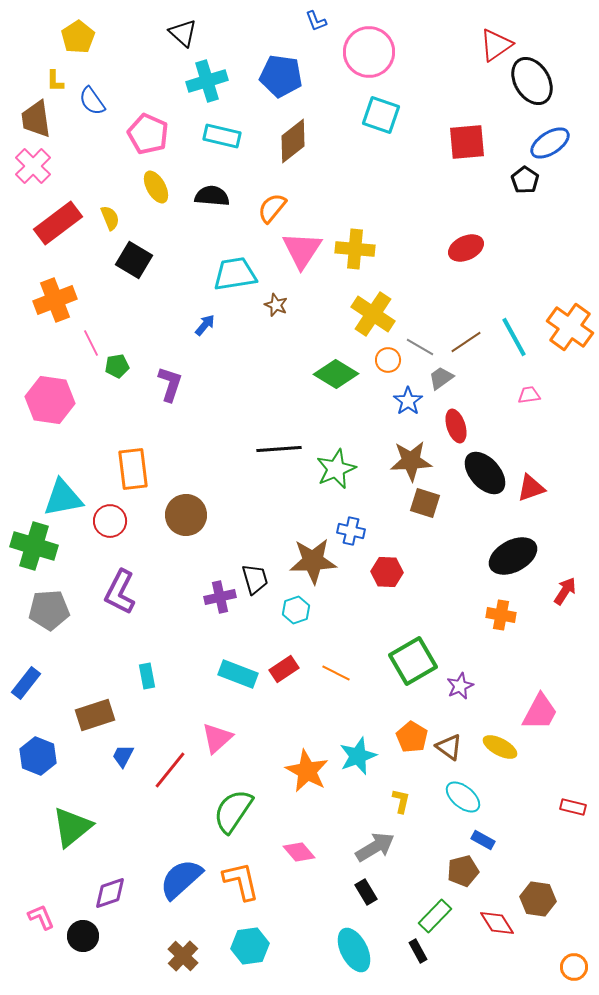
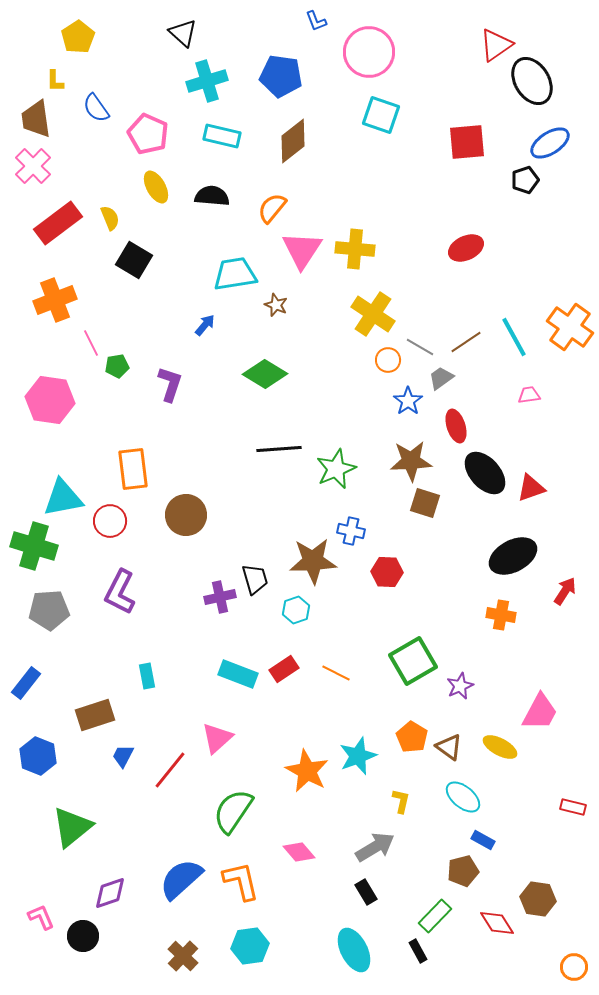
blue semicircle at (92, 101): moved 4 px right, 7 px down
black pentagon at (525, 180): rotated 20 degrees clockwise
green diamond at (336, 374): moved 71 px left
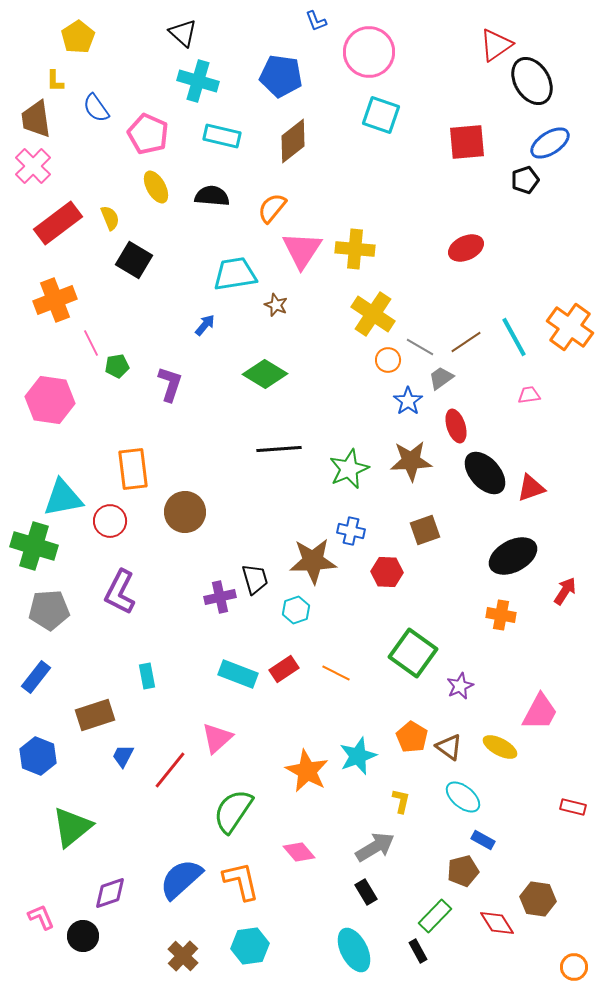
cyan cross at (207, 81): moved 9 px left; rotated 33 degrees clockwise
green star at (336, 469): moved 13 px right
brown square at (425, 503): moved 27 px down; rotated 36 degrees counterclockwise
brown circle at (186, 515): moved 1 px left, 3 px up
green square at (413, 661): moved 8 px up; rotated 24 degrees counterclockwise
blue rectangle at (26, 683): moved 10 px right, 6 px up
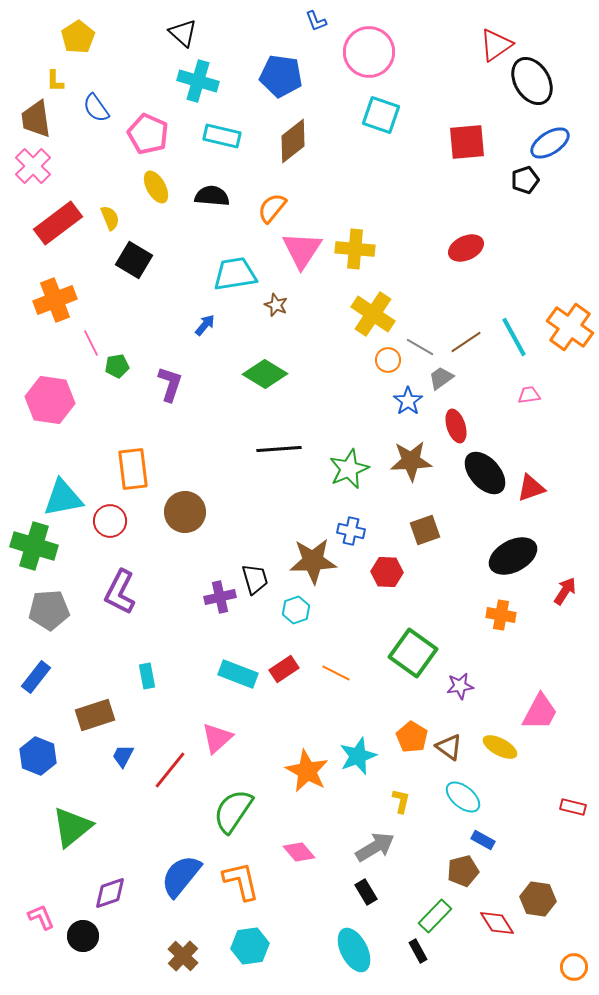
purple star at (460, 686): rotated 16 degrees clockwise
blue semicircle at (181, 879): moved 3 px up; rotated 9 degrees counterclockwise
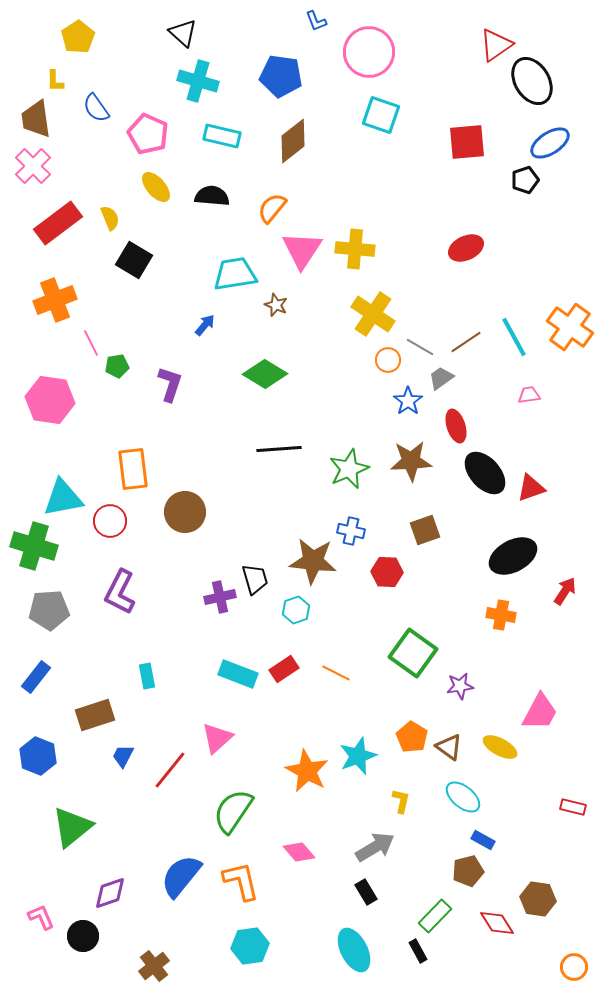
yellow ellipse at (156, 187): rotated 12 degrees counterclockwise
brown star at (313, 561): rotated 9 degrees clockwise
brown pentagon at (463, 871): moved 5 px right
brown cross at (183, 956): moved 29 px left, 10 px down; rotated 8 degrees clockwise
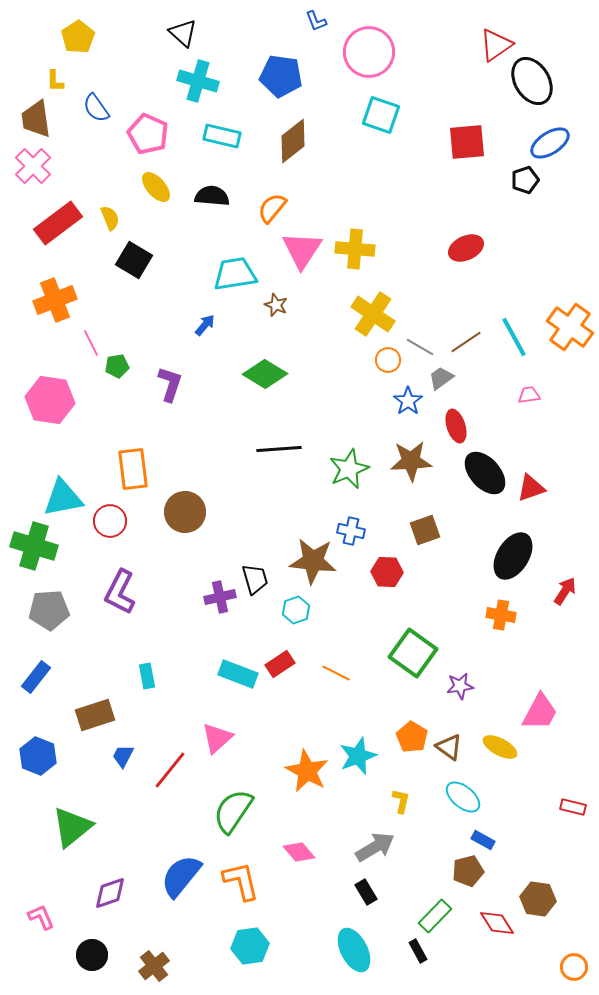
black ellipse at (513, 556): rotated 30 degrees counterclockwise
red rectangle at (284, 669): moved 4 px left, 5 px up
black circle at (83, 936): moved 9 px right, 19 px down
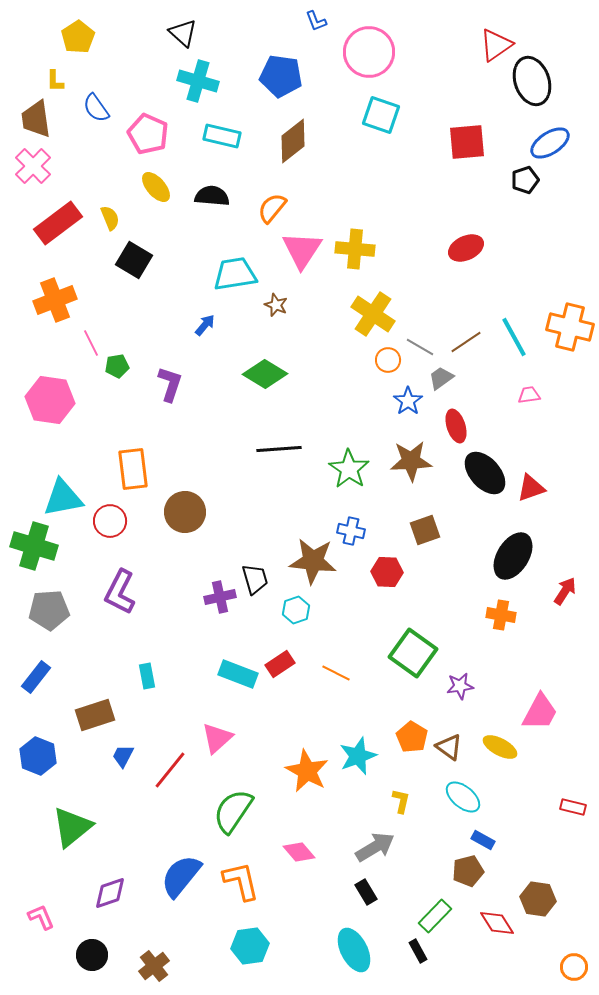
black ellipse at (532, 81): rotated 12 degrees clockwise
orange cross at (570, 327): rotated 21 degrees counterclockwise
green star at (349, 469): rotated 15 degrees counterclockwise
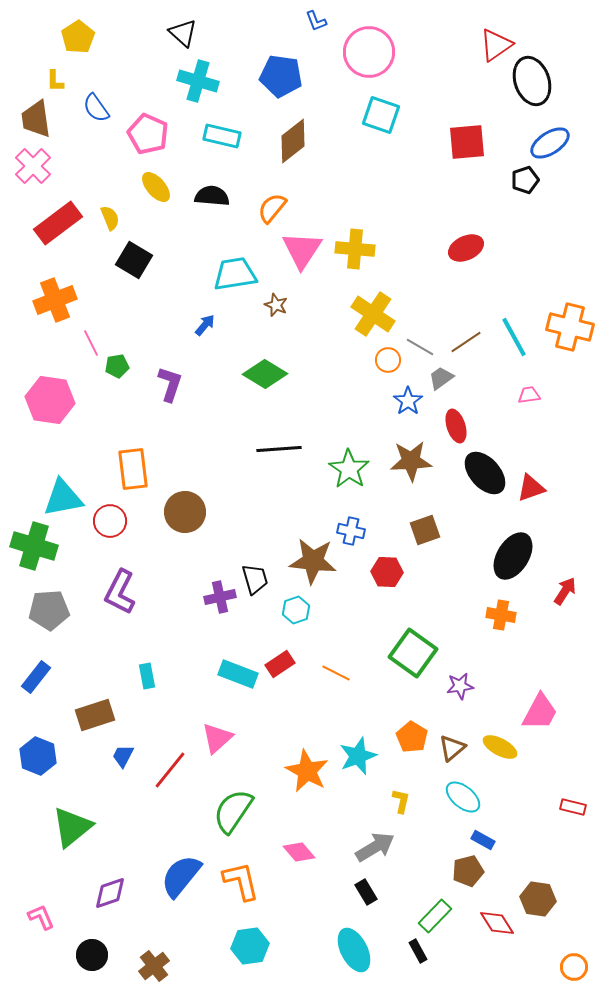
brown triangle at (449, 747): moved 3 px right, 1 px down; rotated 44 degrees clockwise
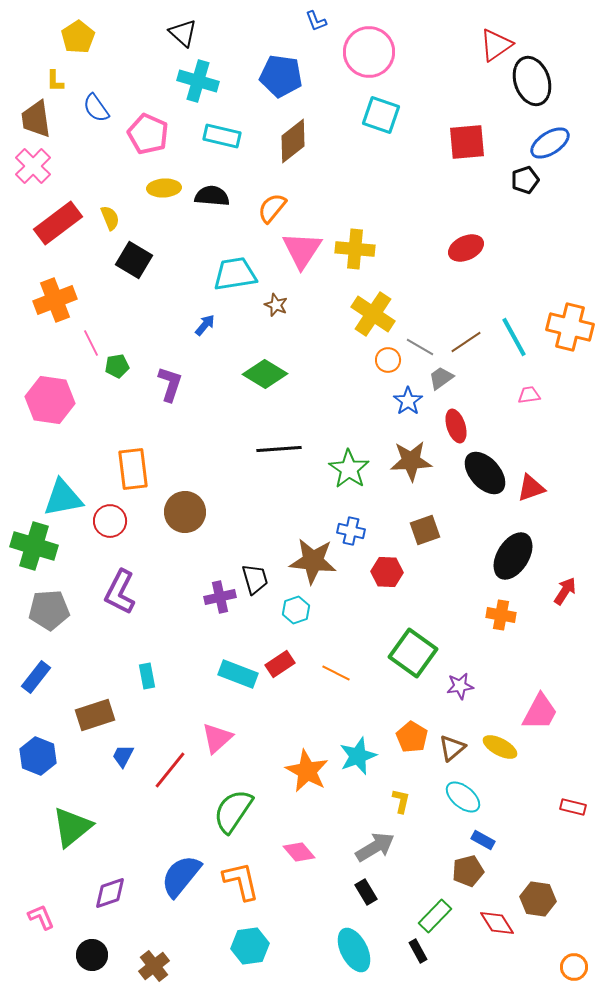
yellow ellipse at (156, 187): moved 8 px right, 1 px down; rotated 52 degrees counterclockwise
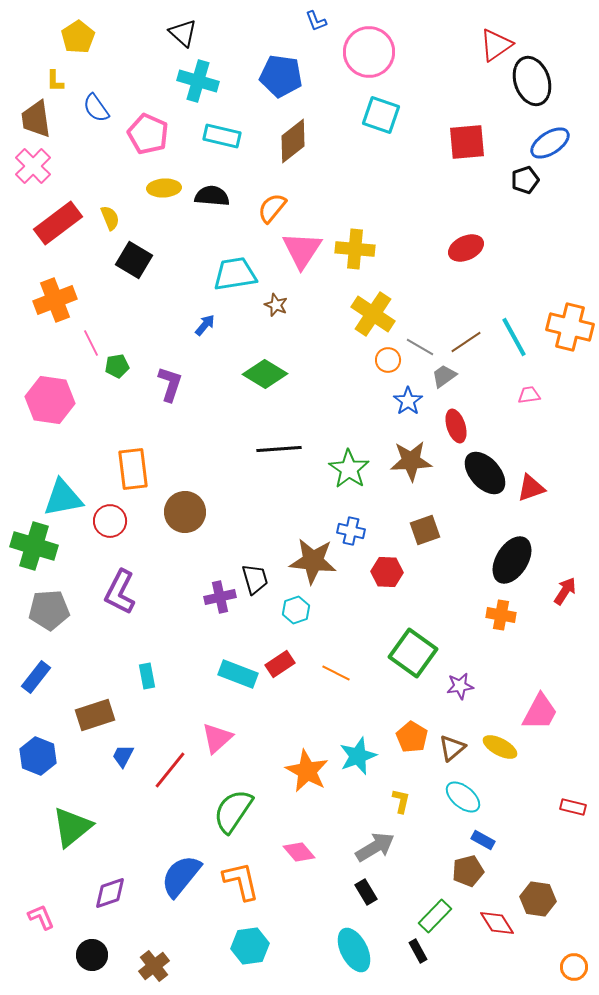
gray trapezoid at (441, 378): moved 3 px right, 2 px up
black ellipse at (513, 556): moved 1 px left, 4 px down
